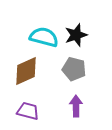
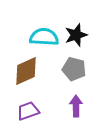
cyan semicircle: rotated 12 degrees counterclockwise
purple trapezoid: rotated 35 degrees counterclockwise
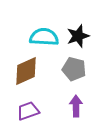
black star: moved 2 px right, 1 px down
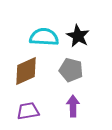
black star: rotated 25 degrees counterclockwise
gray pentagon: moved 3 px left, 1 px down
purple arrow: moved 3 px left
purple trapezoid: rotated 10 degrees clockwise
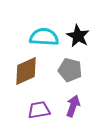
gray pentagon: moved 1 px left
purple arrow: rotated 20 degrees clockwise
purple trapezoid: moved 11 px right, 1 px up
